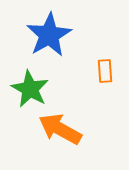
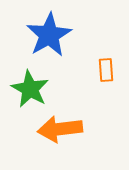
orange rectangle: moved 1 px right, 1 px up
orange arrow: rotated 36 degrees counterclockwise
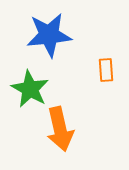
blue star: rotated 24 degrees clockwise
orange arrow: rotated 96 degrees counterclockwise
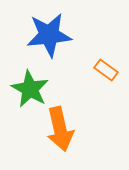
orange rectangle: rotated 50 degrees counterclockwise
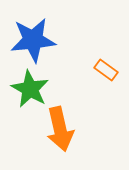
blue star: moved 16 px left, 5 px down
